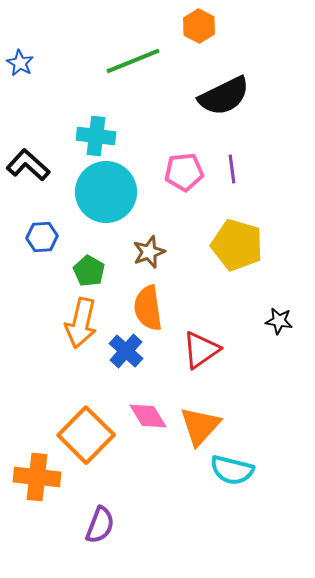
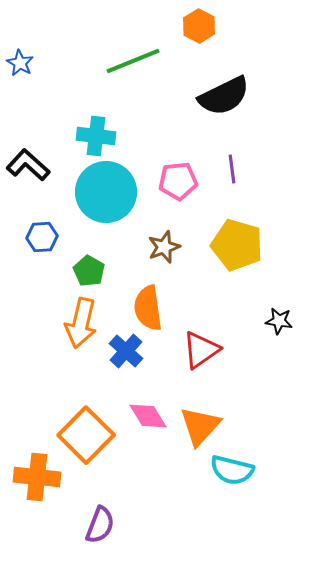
pink pentagon: moved 6 px left, 9 px down
brown star: moved 15 px right, 5 px up
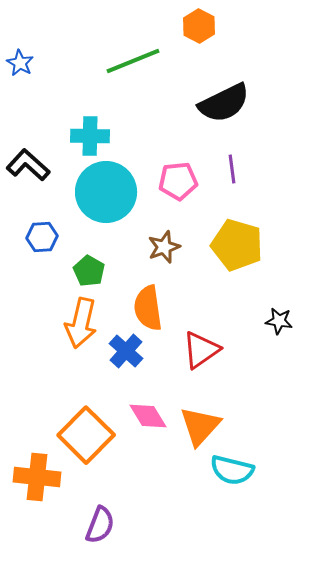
black semicircle: moved 7 px down
cyan cross: moved 6 px left; rotated 6 degrees counterclockwise
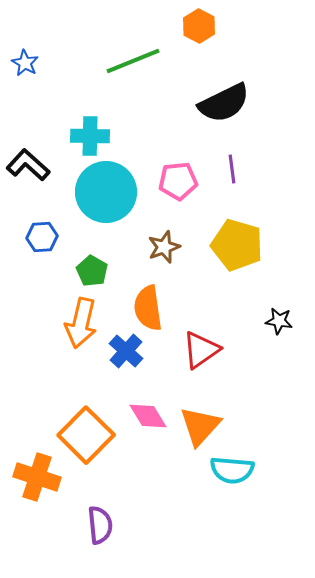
blue star: moved 5 px right
green pentagon: moved 3 px right
cyan semicircle: rotated 9 degrees counterclockwise
orange cross: rotated 12 degrees clockwise
purple semicircle: rotated 27 degrees counterclockwise
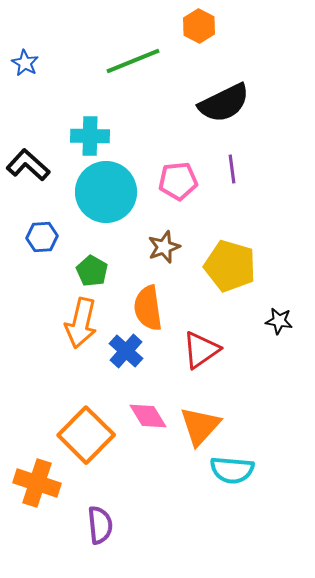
yellow pentagon: moved 7 px left, 21 px down
orange cross: moved 6 px down
